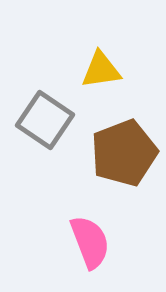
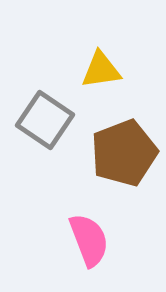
pink semicircle: moved 1 px left, 2 px up
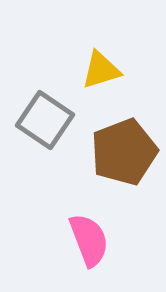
yellow triangle: rotated 9 degrees counterclockwise
brown pentagon: moved 1 px up
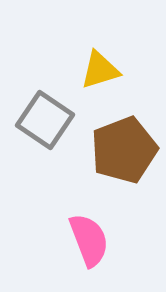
yellow triangle: moved 1 px left
brown pentagon: moved 2 px up
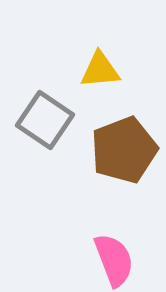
yellow triangle: rotated 12 degrees clockwise
pink semicircle: moved 25 px right, 20 px down
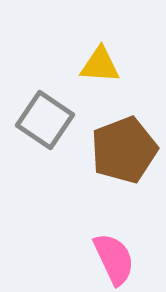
yellow triangle: moved 5 px up; rotated 9 degrees clockwise
pink semicircle: moved 1 px up; rotated 4 degrees counterclockwise
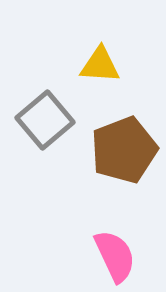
gray square: rotated 16 degrees clockwise
pink semicircle: moved 1 px right, 3 px up
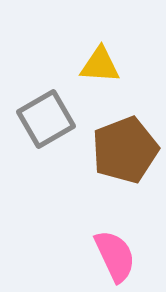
gray square: moved 1 px right, 1 px up; rotated 10 degrees clockwise
brown pentagon: moved 1 px right
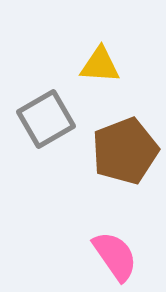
brown pentagon: moved 1 px down
pink semicircle: rotated 10 degrees counterclockwise
